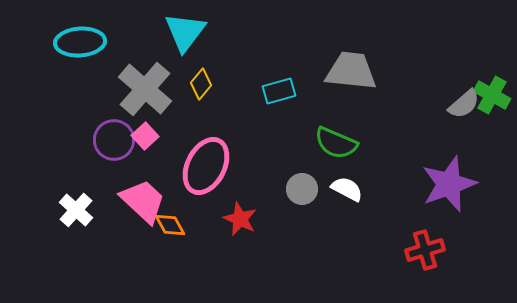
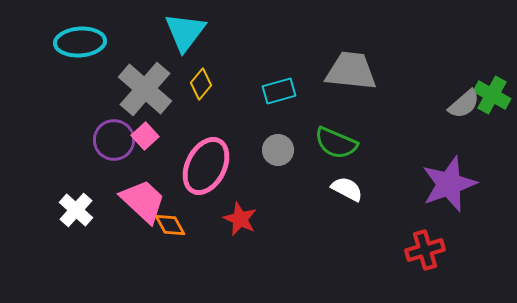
gray circle: moved 24 px left, 39 px up
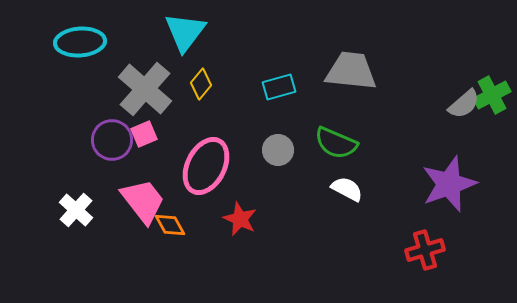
cyan rectangle: moved 4 px up
green cross: rotated 33 degrees clockwise
pink square: moved 1 px left, 2 px up; rotated 20 degrees clockwise
purple circle: moved 2 px left
pink trapezoid: rotated 9 degrees clockwise
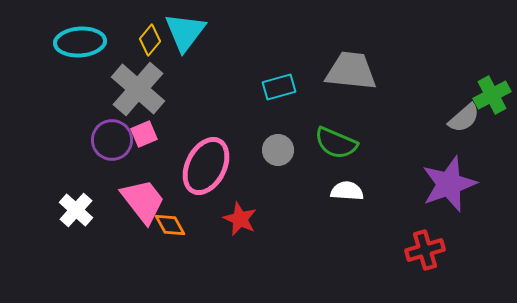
yellow diamond: moved 51 px left, 44 px up
gray cross: moved 7 px left
gray semicircle: moved 14 px down
white semicircle: moved 2 px down; rotated 24 degrees counterclockwise
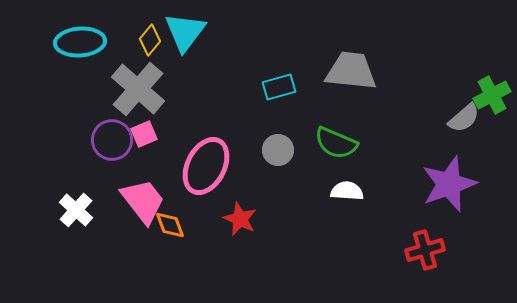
orange diamond: rotated 8 degrees clockwise
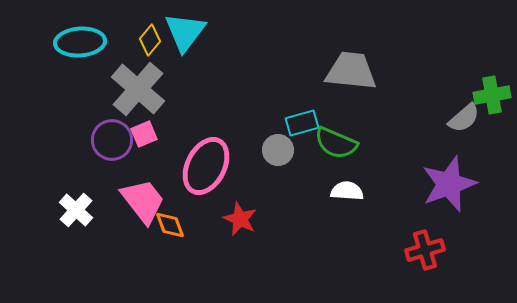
cyan rectangle: moved 23 px right, 36 px down
green cross: rotated 18 degrees clockwise
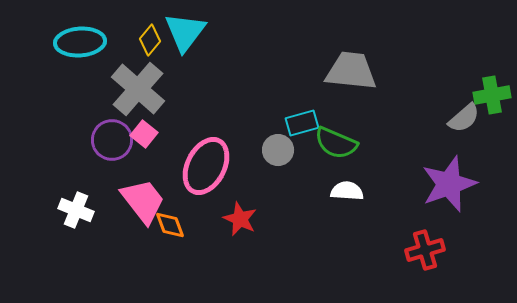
pink square: rotated 28 degrees counterclockwise
white cross: rotated 20 degrees counterclockwise
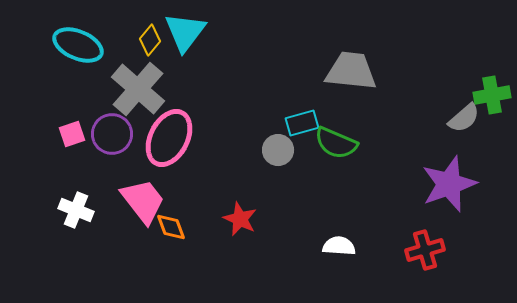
cyan ellipse: moved 2 px left, 3 px down; rotated 27 degrees clockwise
pink square: moved 72 px left; rotated 32 degrees clockwise
purple circle: moved 6 px up
pink ellipse: moved 37 px left, 28 px up
white semicircle: moved 8 px left, 55 px down
orange diamond: moved 1 px right, 2 px down
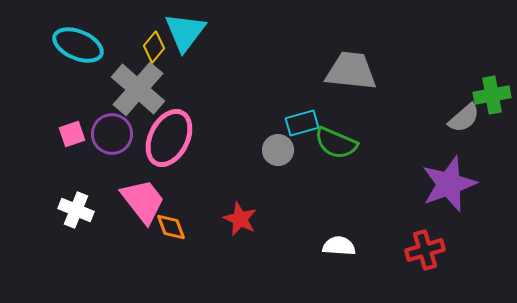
yellow diamond: moved 4 px right, 7 px down
